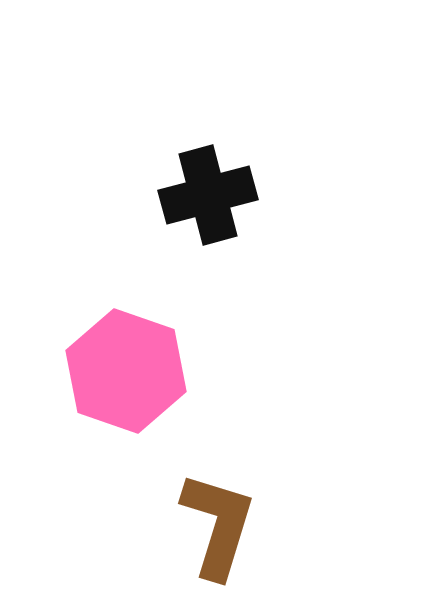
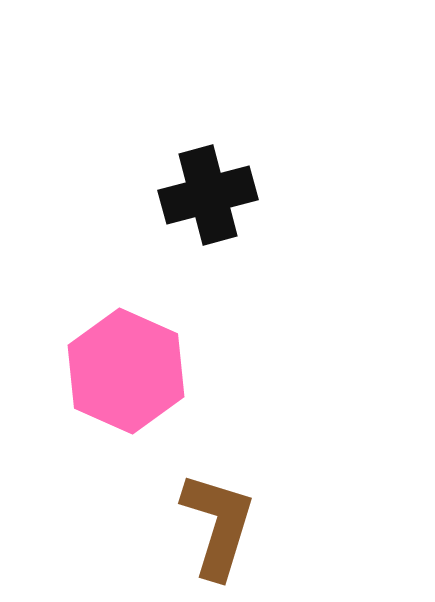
pink hexagon: rotated 5 degrees clockwise
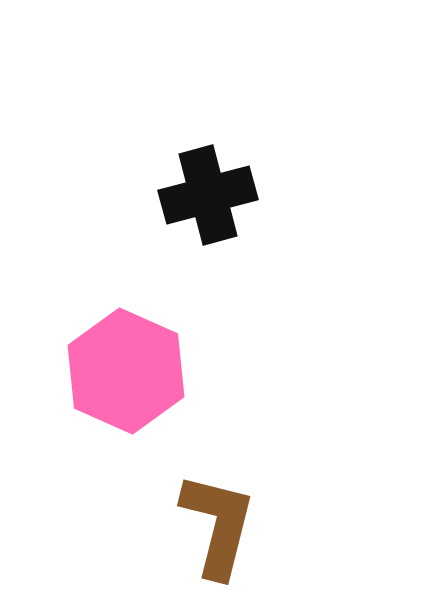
brown L-shape: rotated 3 degrees counterclockwise
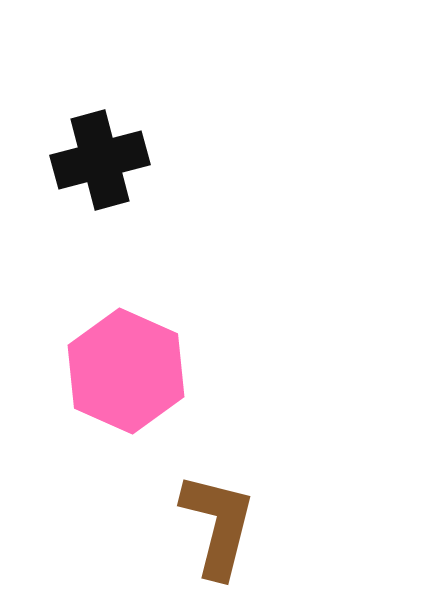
black cross: moved 108 px left, 35 px up
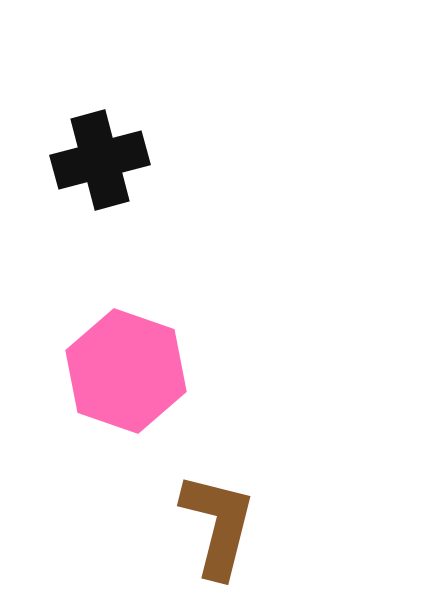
pink hexagon: rotated 5 degrees counterclockwise
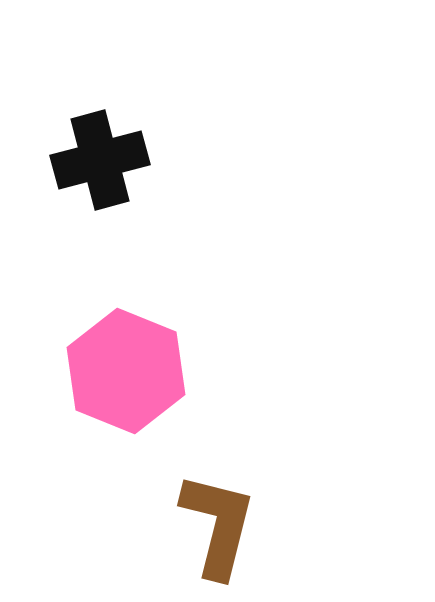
pink hexagon: rotated 3 degrees clockwise
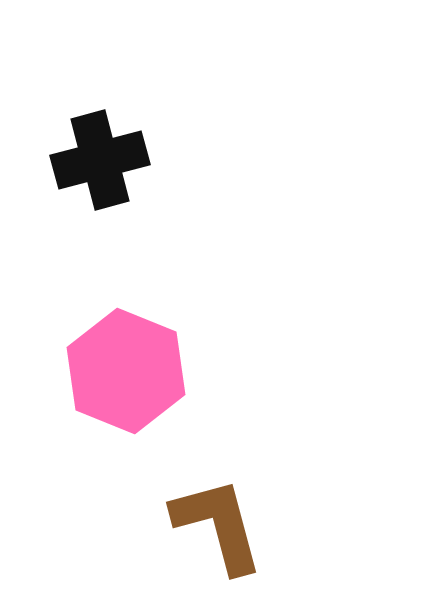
brown L-shape: rotated 29 degrees counterclockwise
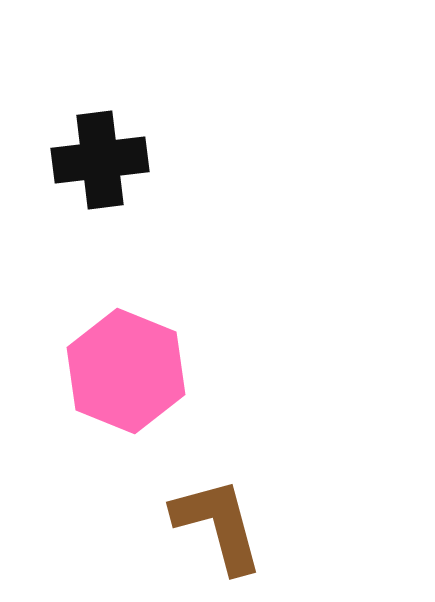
black cross: rotated 8 degrees clockwise
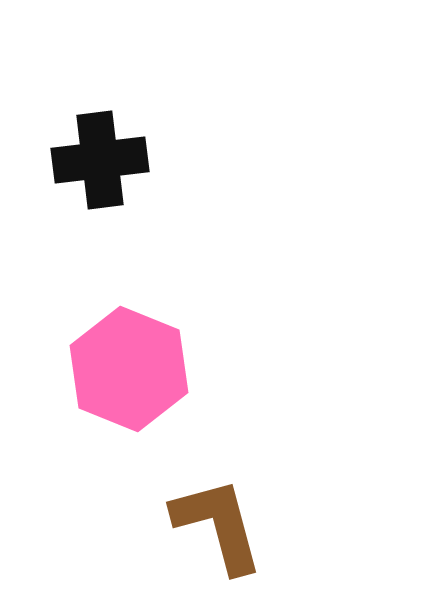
pink hexagon: moved 3 px right, 2 px up
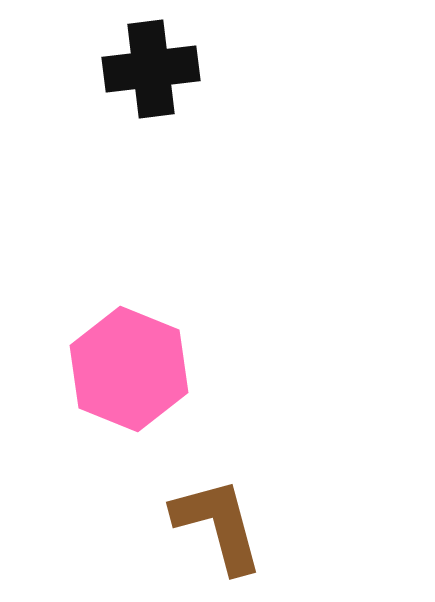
black cross: moved 51 px right, 91 px up
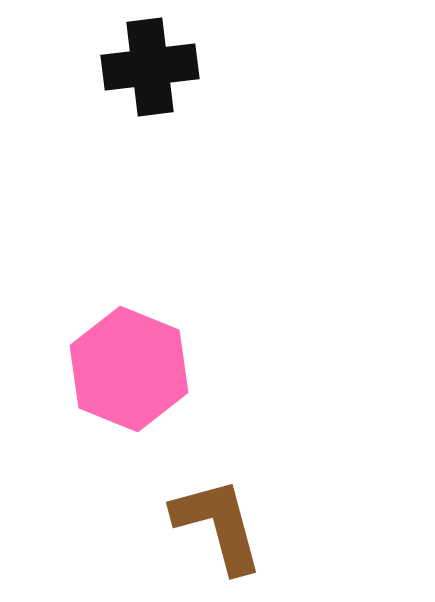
black cross: moved 1 px left, 2 px up
